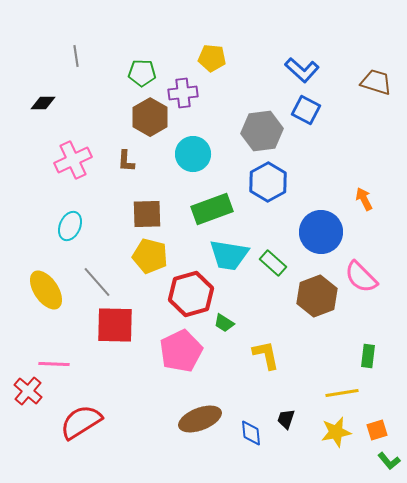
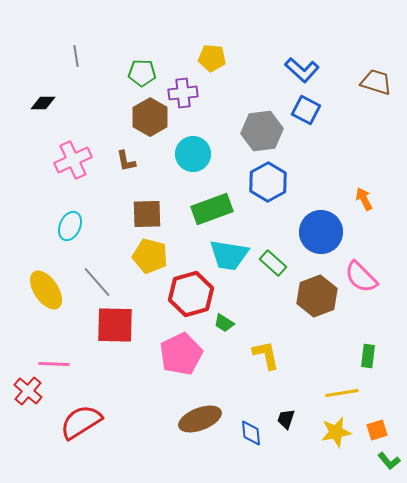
brown L-shape at (126, 161): rotated 15 degrees counterclockwise
pink pentagon at (181, 351): moved 3 px down
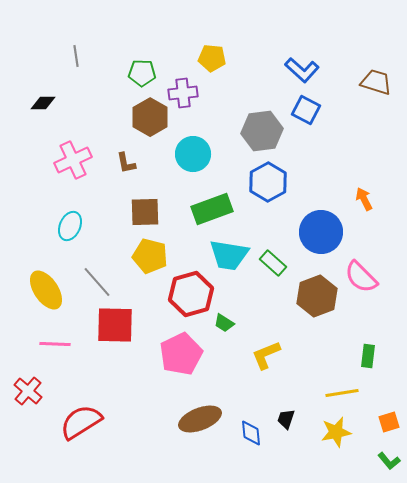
brown L-shape at (126, 161): moved 2 px down
brown square at (147, 214): moved 2 px left, 2 px up
yellow L-shape at (266, 355): rotated 100 degrees counterclockwise
pink line at (54, 364): moved 1 px right, 20 px up
orange square at (377, 430): moved 12 px right, 8 px up
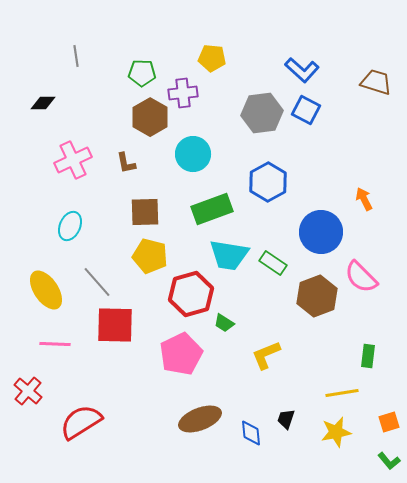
gray hexagon at (262, 131): moved 18 px up
green rectangle at (273, 263): rotated 8 degrees counterclockwise
